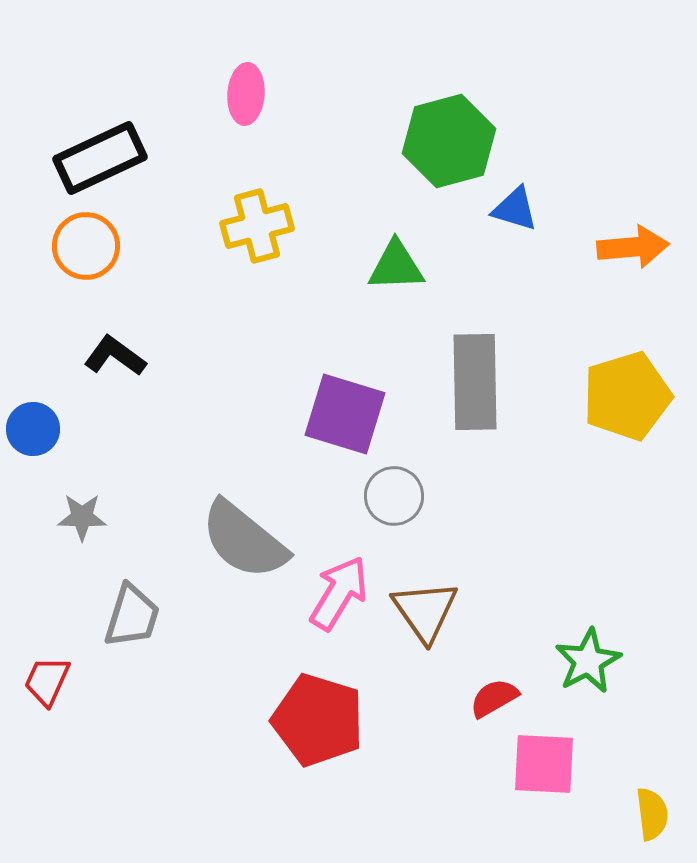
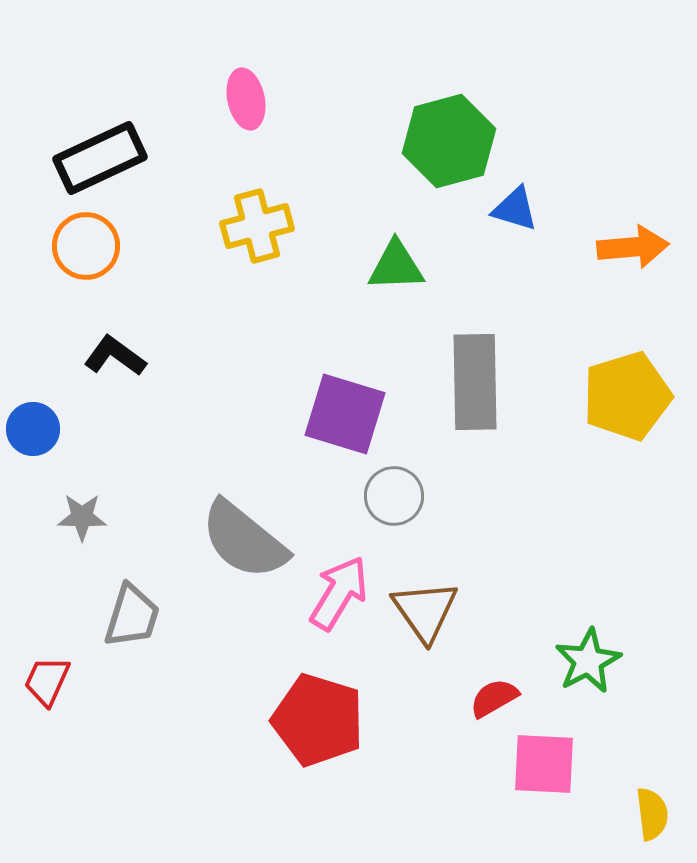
pink ellipse: moved 5 px down; rotated 16 degrees counterclockwise
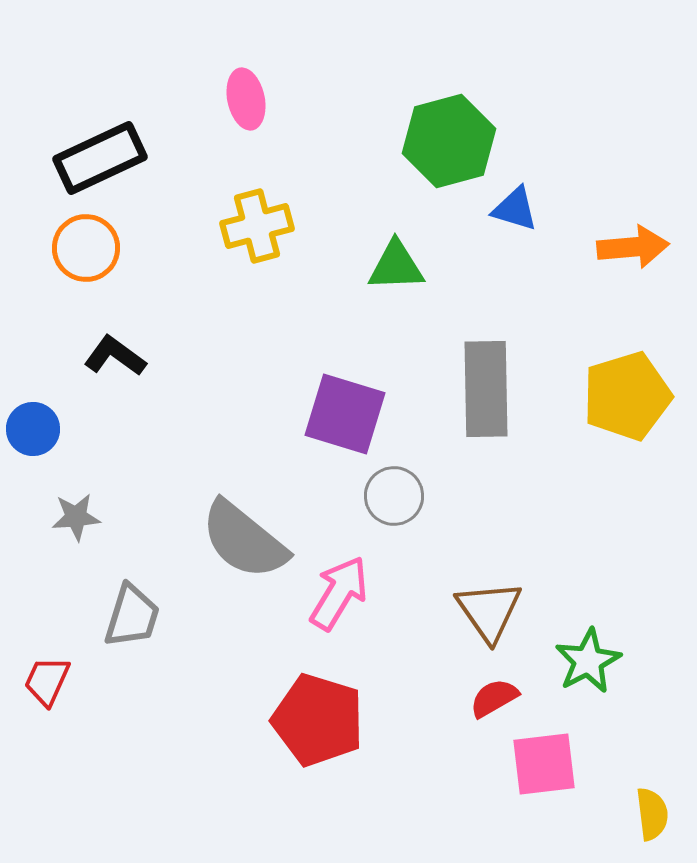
orange circle: moved 2 px down
gray rectangle: moved 11 px right, 7 px down
gray star: moved 6 px left; rotated 6 degrees counterclockwise
brown triangle: moved 64 px right
pink square: rotated 10 degrees counterclockwise
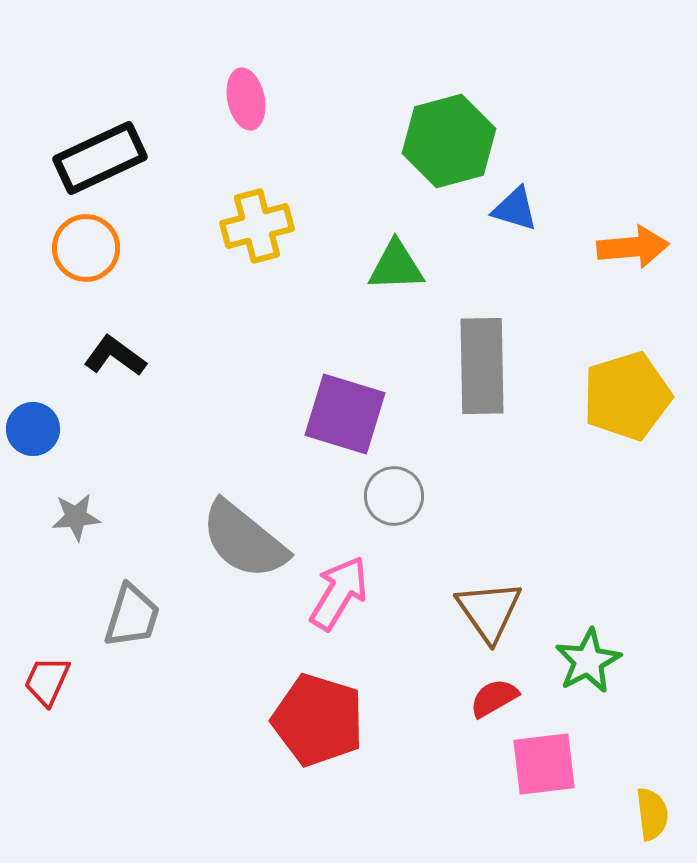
gray rectangle: moved 4 px left, 23 px up
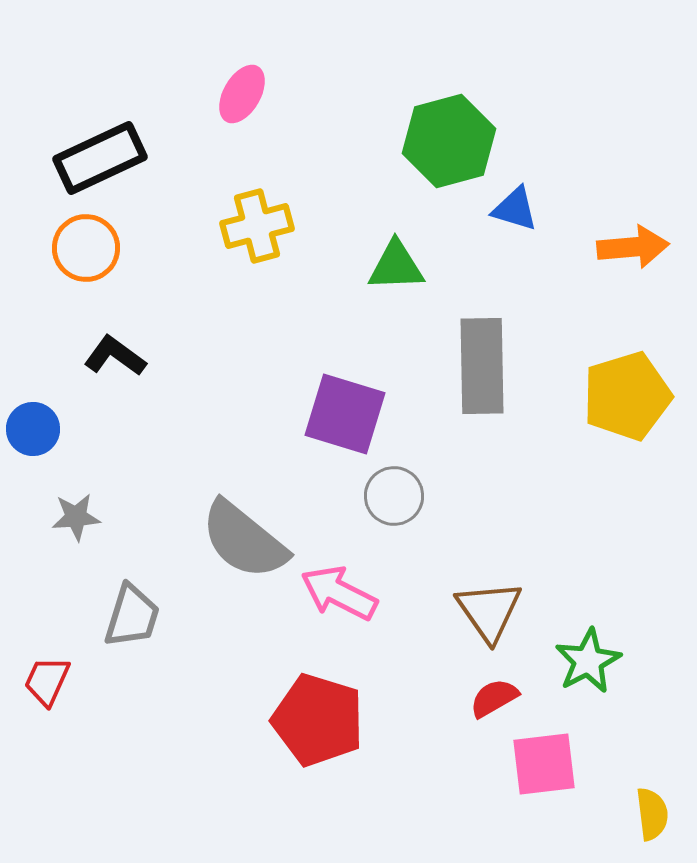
pink ellipse: moved 4 px left, 5 px up; rotated 42 degrees clockwise
pink arrow: rotated 94 degrees counterclockwise
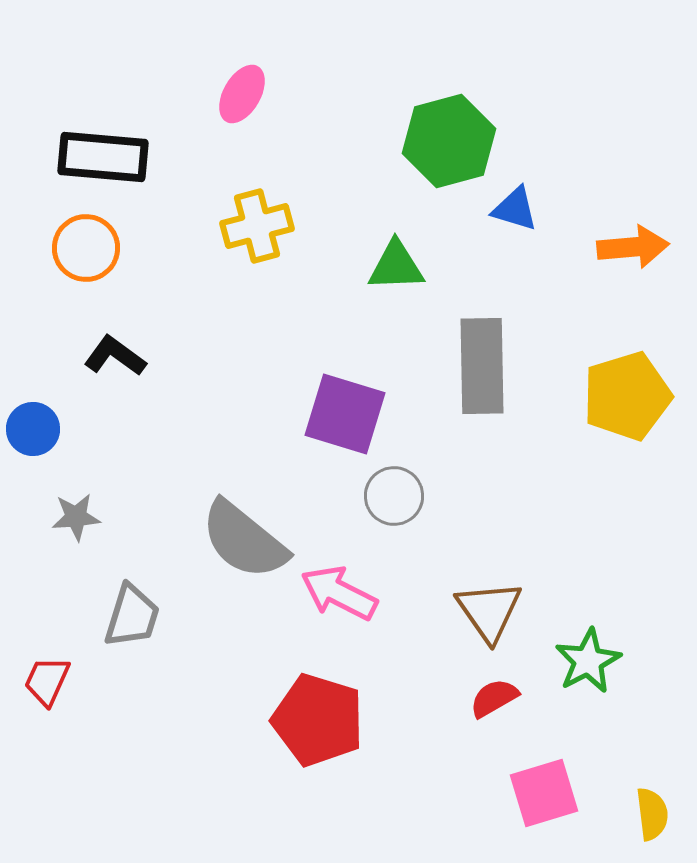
black rectangle: moved 3 px right, 1 px up; rotated 30 degrees clockwise
pink square: moved 29 px down; rotated 10 degrees counterclockwise
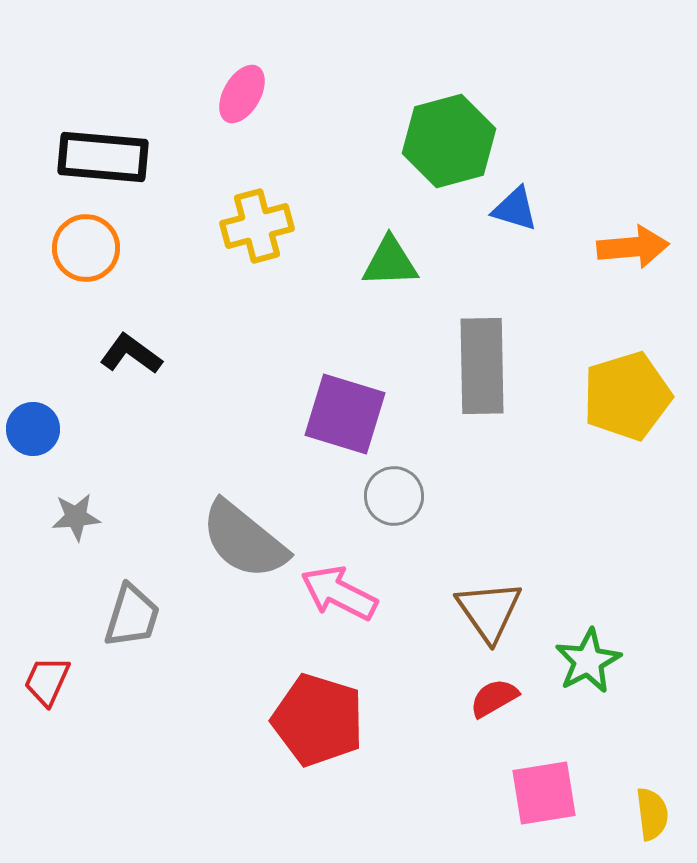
green triangle: moved 6 px left, 4 px up
black L-shape: moved 16 px right, 2 px up
pink square: rotated 8 degrees clockwise
